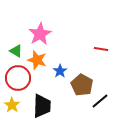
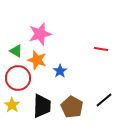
pink star: rotated 15 degrees clockwise
brown pentagon: moved 10 px left, 22 px down
black line: moved 4 px right, 1 px up
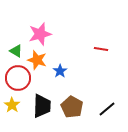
black line: moved 3 px right, 9 px down
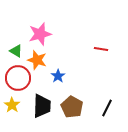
blue star: moved 2 px left, 5 px down
black line: moved 1 px up; rotated 24 degrees counterclockwise
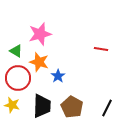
orange star: moved 2 px right, 2 px down
yellow star: rotated 21 degrees counterclockwise
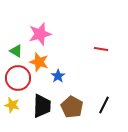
black line: moved 3 px left, 3 px up
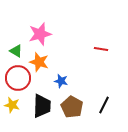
blue star: moved 3 px right, 5 px down; rotated 24 degrees counterclockwise
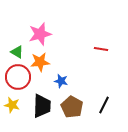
green triangle: moved 1 px right, 1 px down
orange star: moved 1 px right; rotated 24 degrees counterclockwise
red circle: moved 1 px up
